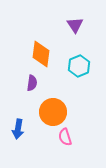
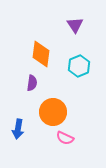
pink semicircle: moved 1 px down; rotated 48 degrees counterclockwise
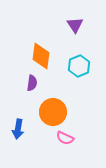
orange diamond: moved 2 px down
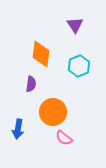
orange diamond: moved 2 px up
purple semicircle: moved 1 px left, 1 px down
pink semicircle: moved 1 px left; rotated 12 degrees clockwise
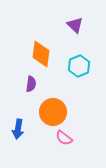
purple triangle: rotated 12 degrees counterclockwise
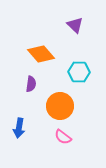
orange diamond: rotated 48 degrees counterclockwise
cyan hexagon: moved 6 px down; rotated 25 degrees clockwise
orange circle: moved 7 px right, 6 px up
blue arrow: moved 1 px right, 1 px up
pink semicircle: moved 1 px left, 1 px up
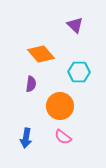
blue arrow: moved 7 px right, 10 px down
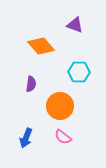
purple triangle: rotated 24 degrees counterclockwise
orange diamond: moved 8 px up
blue arrow: rotated 12 degrees clockwise
